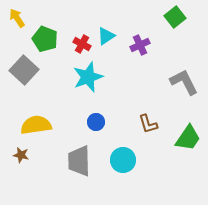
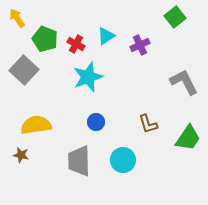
red cross: moved 6 px left
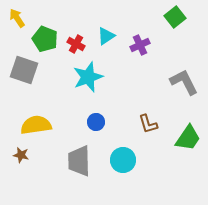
gray square: rotated 24 degrees counterclockwise
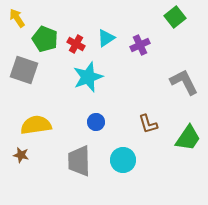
cyan triangle: moved 2 px down
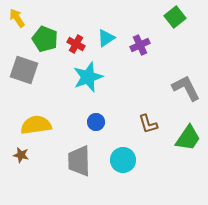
gray L-shape: moved 2 px right, 6 px down
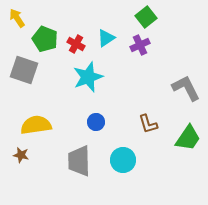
green square: moved 29 px left
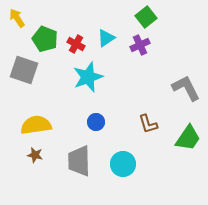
brown star: moved 14 px right
cyan circle: moved 4 px down
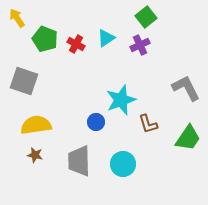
gray square: moved 11 px down
cyan star: moved 33 px right, 23 px down
